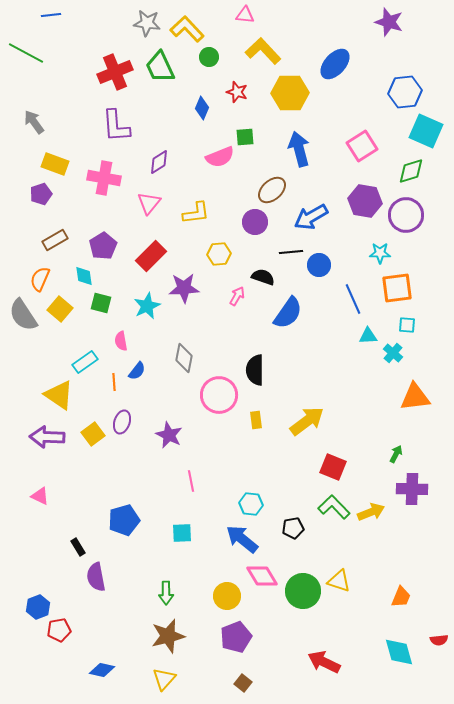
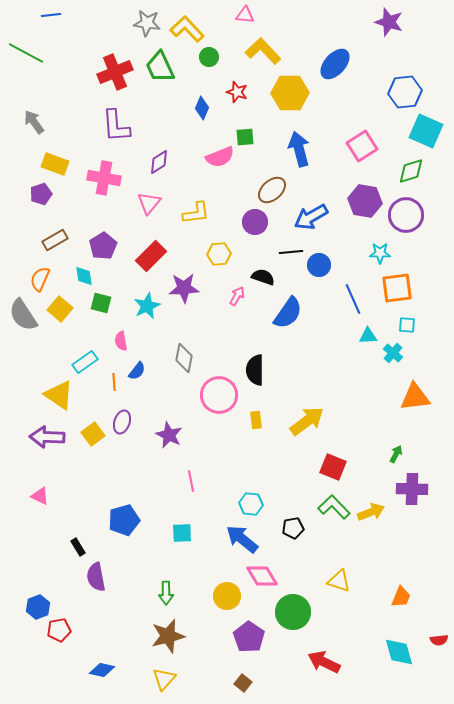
green circle at (303, 591): moved 10 px left, 21 px down
purple pentagon at (236, 637): moved 13 px right; rotated 16 degrees counterclockwise
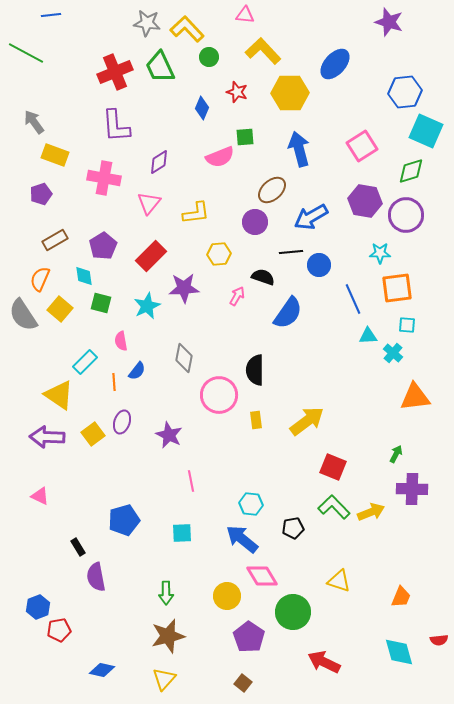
yellow rectangle at (55, 164): moved 9 px up
cyan rectangle at (85, 362): rotated 10 degrees counterclockwise
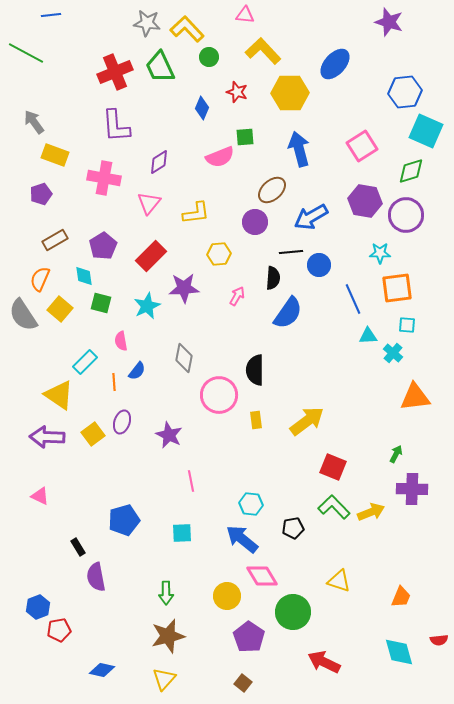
black semicircle at (263, 277): moved 10 px right, 1 px down; rotated 75 degrees clockwise
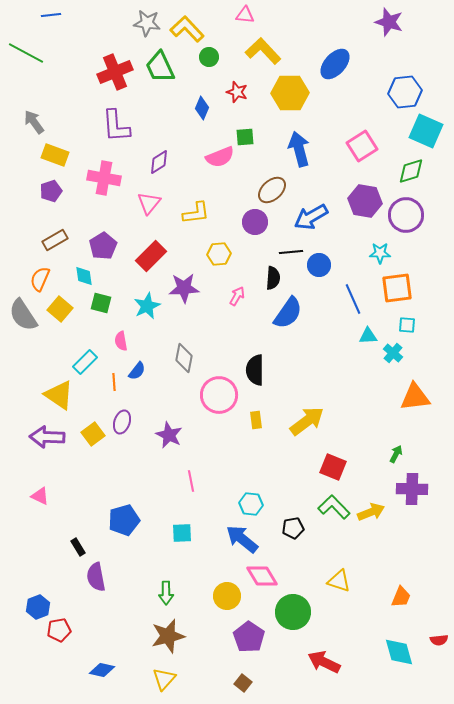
purple pentagon at (41, 194): moved 10 px right, 3 px up
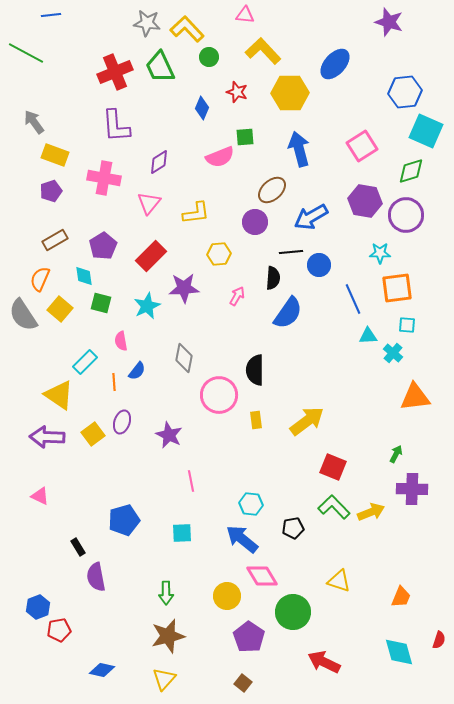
red semicircle at (439, 640): rotated 66 degrees counterclockwise
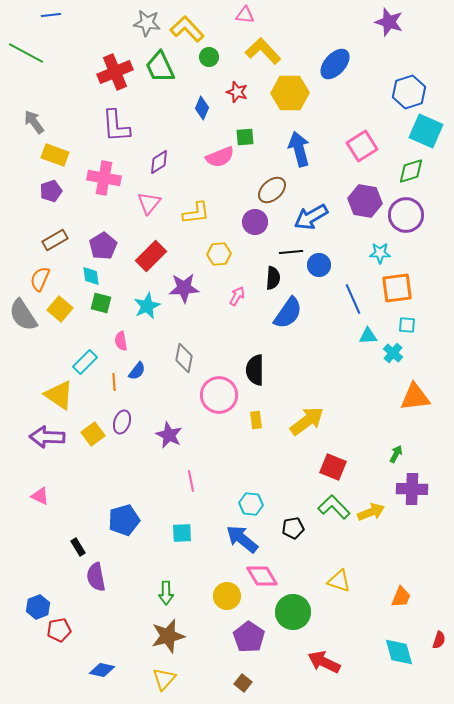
blue hexagon at (405, 92): moved 4 px right; rotated 12 degrees counterclockwise
cyan diamond at (84, 276): moved 7 px right
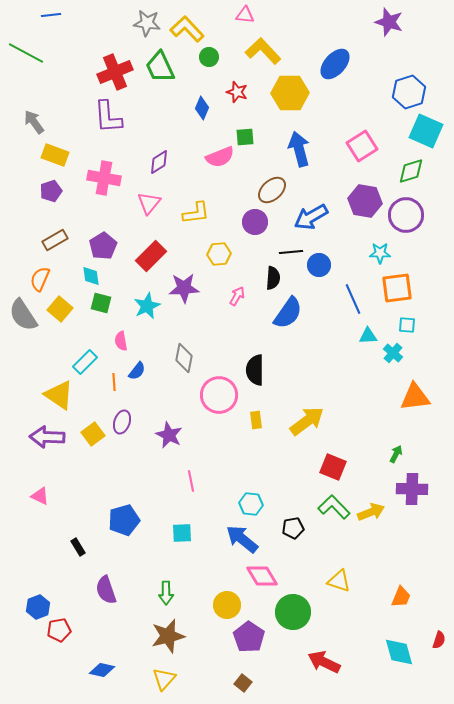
purple L-shape at (116, 126): moved 8 px left, 9 px up
purple semicircle at (96, 577): moved 10 px right, 13 px down; rotated 8 degrees counterclockwise
yellow circle at (227, 596): moved 9 px down
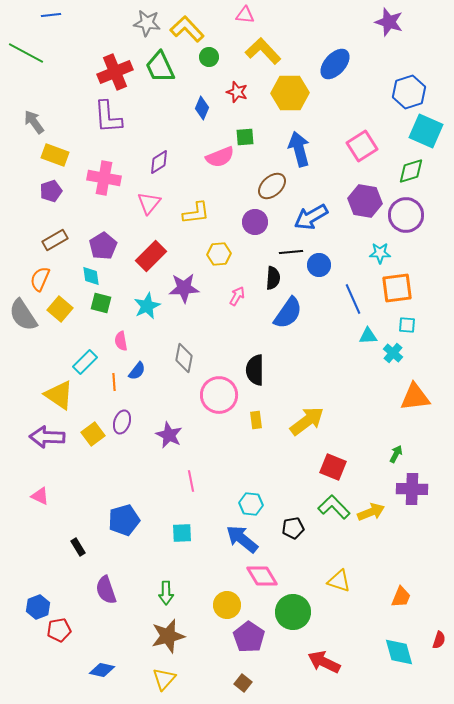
brown ellipse at (272, 190): moved 4 px up
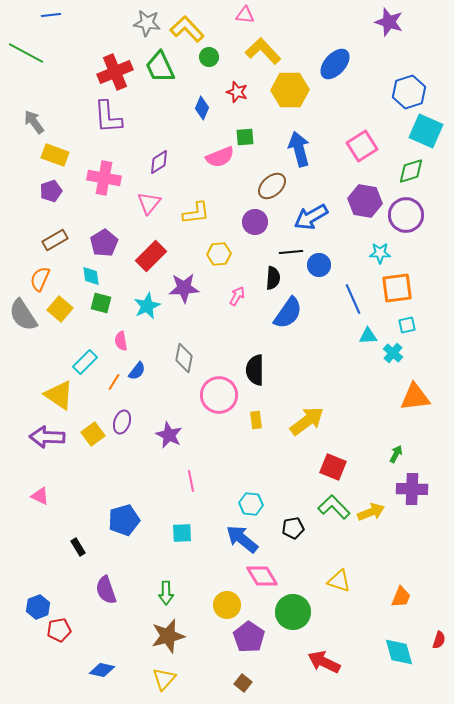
yellow hexagon at (290, 93): moved 3 px up
purple pentagon at (103, 246): moved 1 px right, 3 px up
cyan square at (407, 325): rotated 18 degrees counterclockwise
orange line at (114, 382): rotated 36 degrees clockwise
